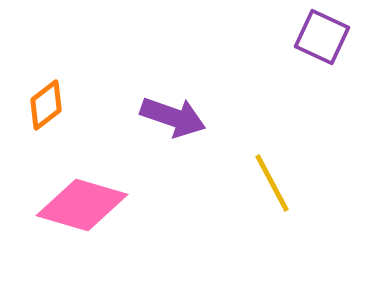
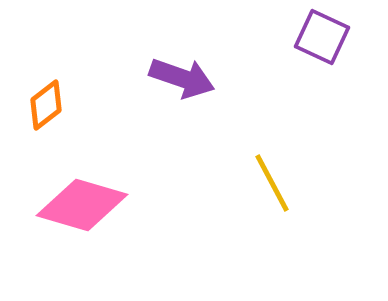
purple arrow: moved 9 px right, 39 px up
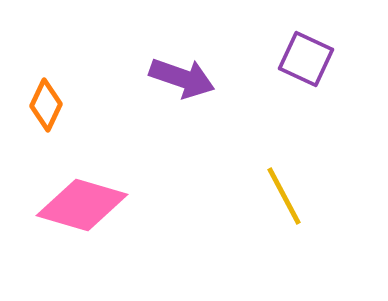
purple square: moved 16 px left, 22 px down
orange diamond: rotated 27 degrees counterclockwise
yellow line: moved 12 px right, 13 px down
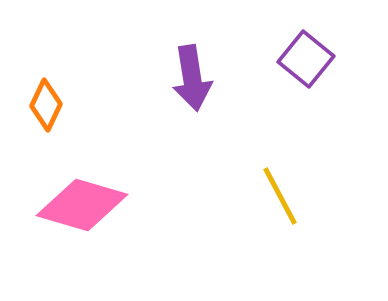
purple square: rotated 14 degrees clockwise
purple arrow: moved 10 px right; rotated 62 degrees clockwise
yellow line: moved 4 px left
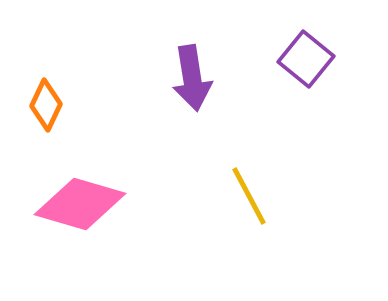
yellow line: moved 31 px left
pink diamond: moved 2 px left, 1 px up
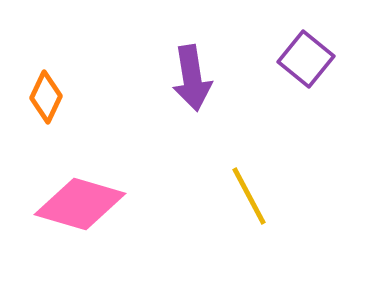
orange diamond: moved 8 px up
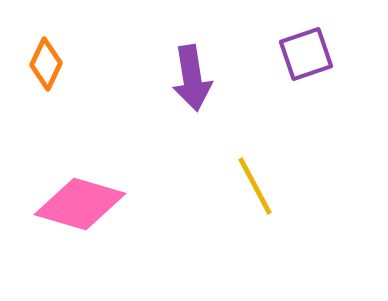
purple square: moved 5 px up; rotated 32 degrees clockwise
orange diamond: moved 33 px up
yellow line: moved 6 px right, 10 px up
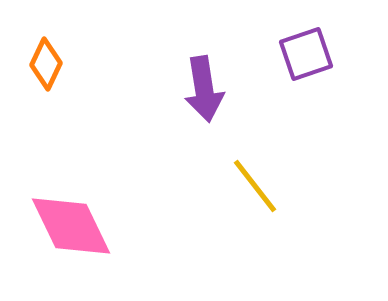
purple arrow: moved 12 px right, 11 px down
yellow line: rotated 10 degrees counterclockwise
pink diamond: moved 9 px left, 22 px down; rotated 48 degrees clockwise
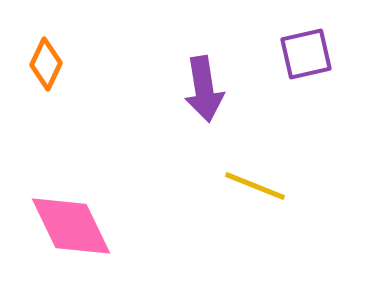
purple square: rotated 6 degrees clockwise
yellow line: rotated 30 degrees counterclockwise
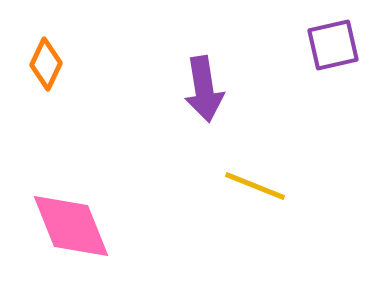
purple square: moved 27 px right, 9 px up
pink diamond: rotated 4 degrees clockwise
